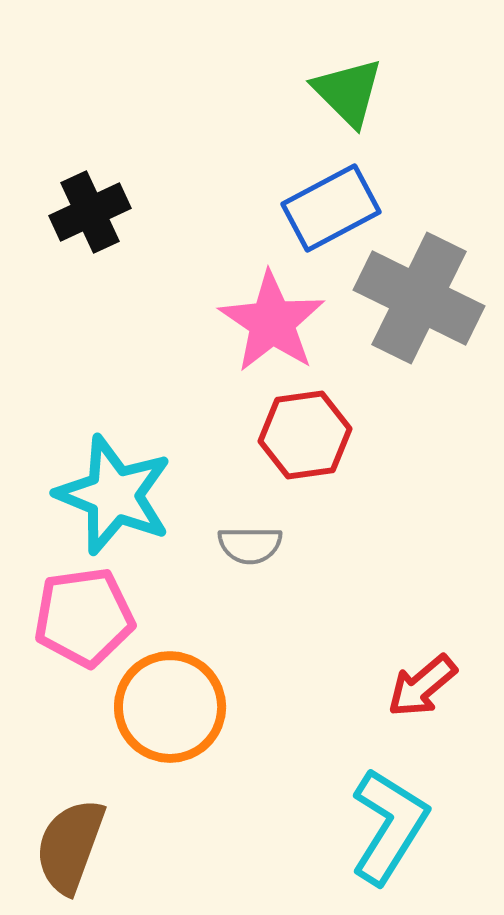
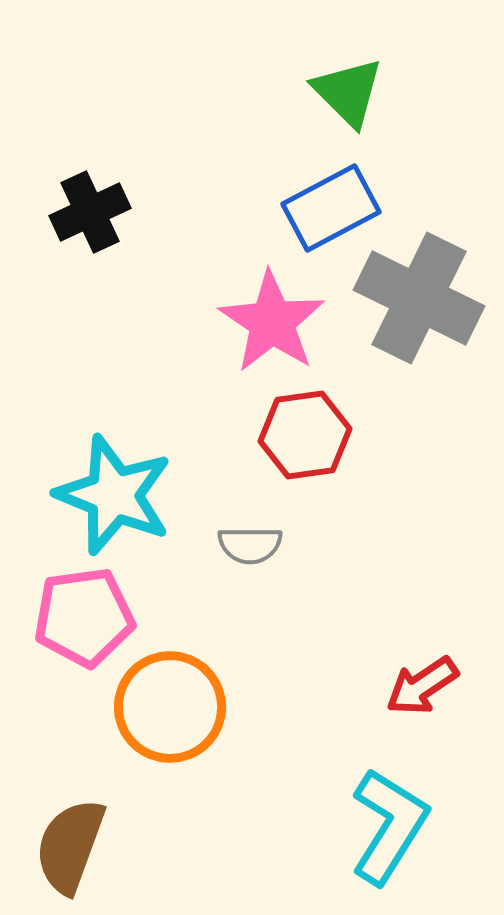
red arrow: rotated 6 degrees clockwise
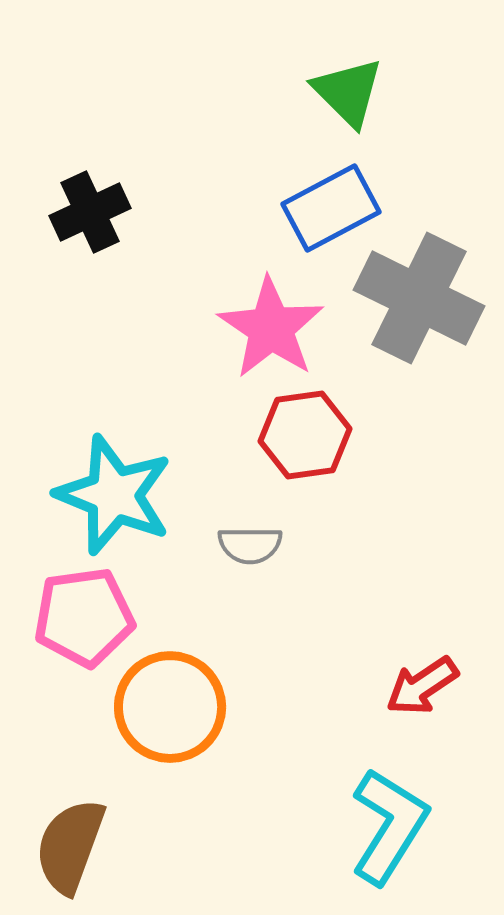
pink star: moved 1 px left, 6 px down
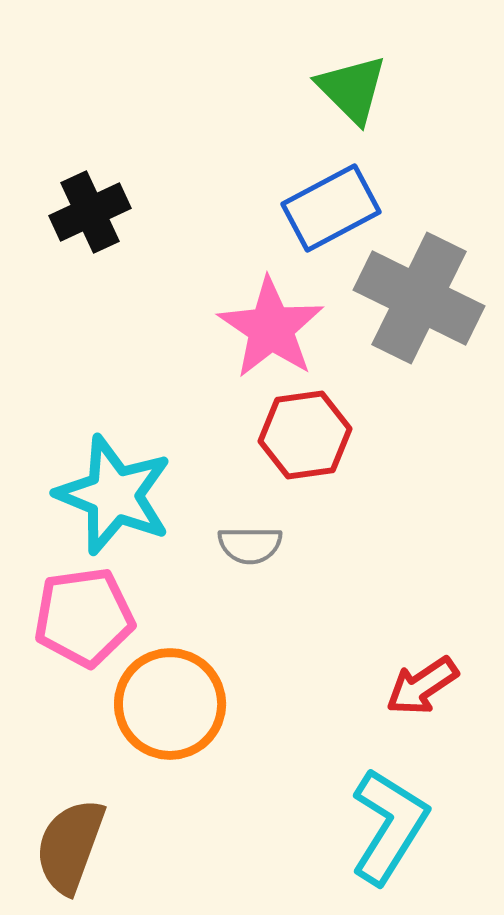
green triangle: moved 4 px right, 3 px up
orange circle: moved 3 px up
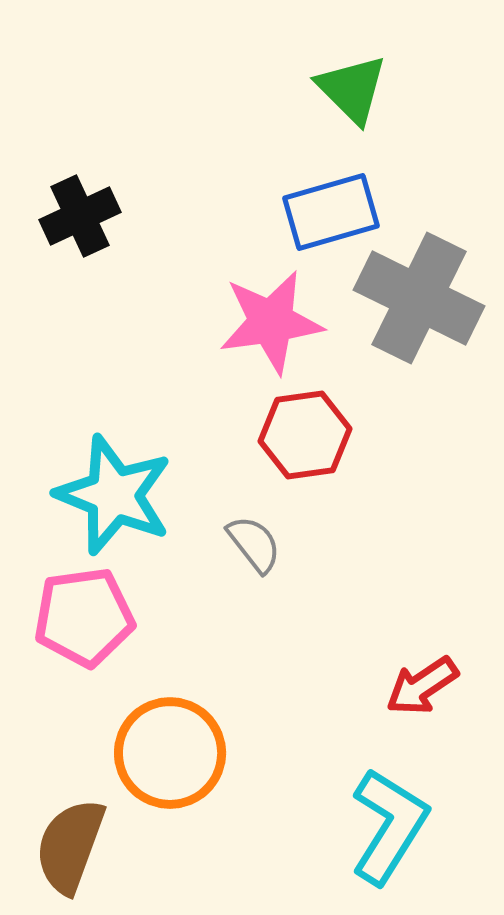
blue rectangle: moved 4 px down; rotated 12 degrees clockwise
black cross: moved 10 px left, 4 px down
pink star: moved 6 px up; rotated 30 degrees clockwise
gray semicircle: moved 4 px right, 1 px up; rotated 128 degrees counterclockwise
orange circle: moved 49 px down
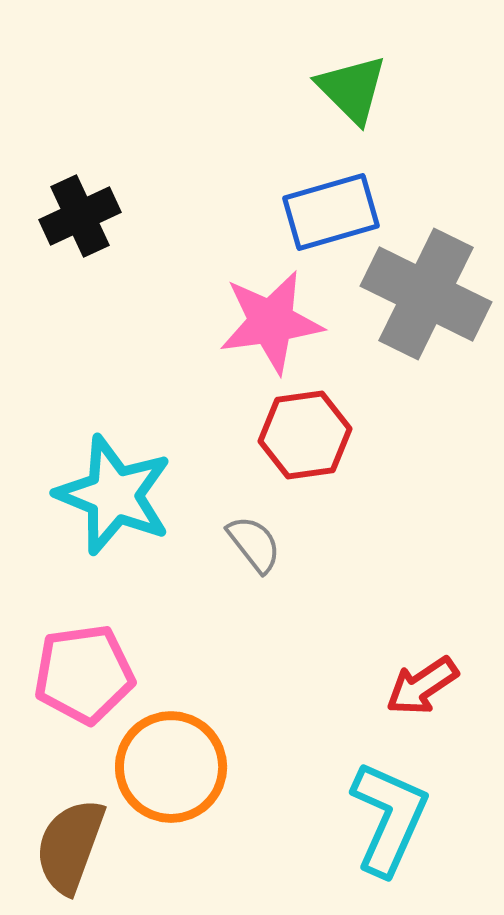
gray cross: moved 7 px right, 4 px up
pink pentagon: moved 57 px down
orange circle: moved 1 px right, 14 px down
cyan L-shape: moved 8 px up; rotated 8 degrees counterclockwise
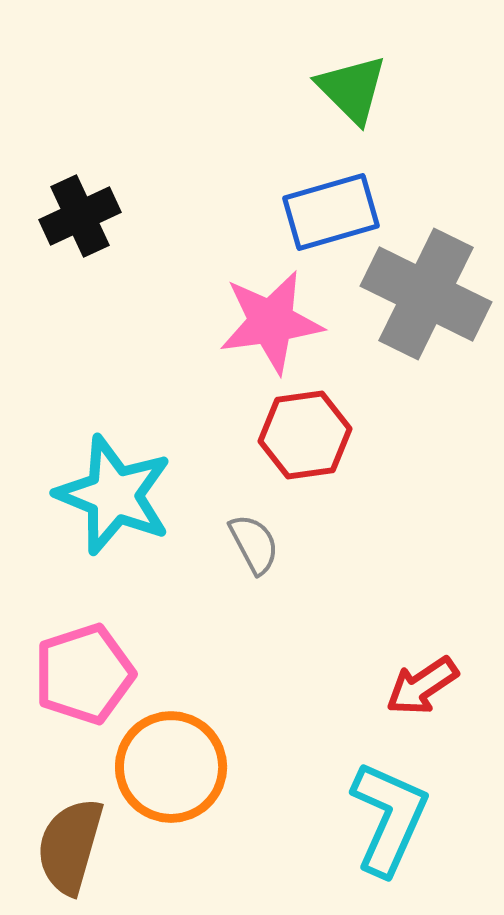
gray semicircle: rotated 10 degrees clockwise
pink pentagon: rotated 10 degrees counterclockwise
brown semicircle: rotated 4 degrees counterclockwise
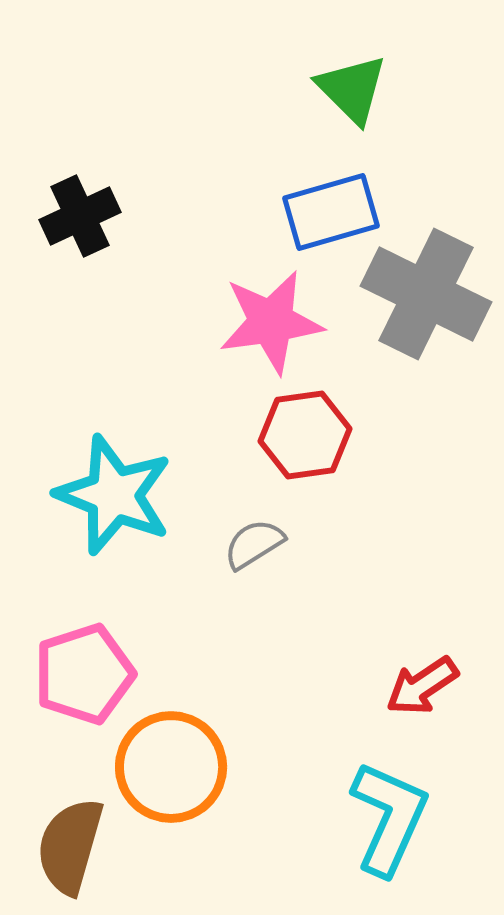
gray semicircle: rotated 94 degrees counterclockwise
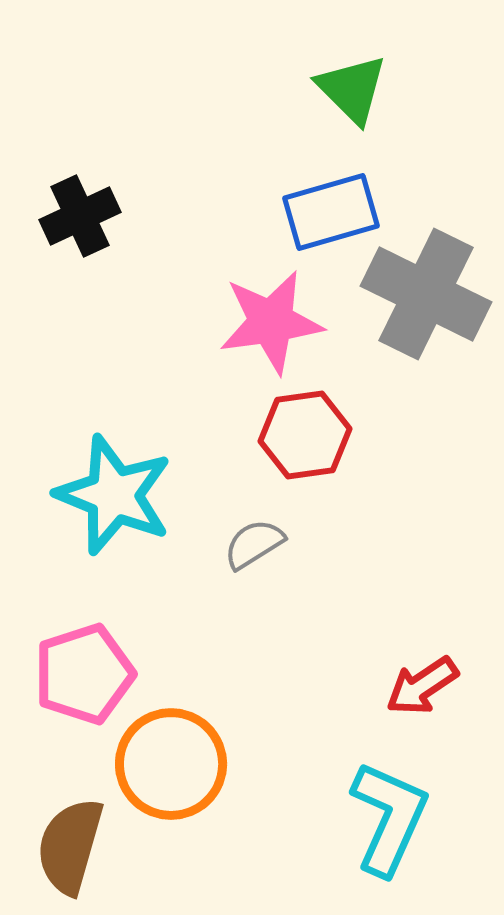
orange circle: moved 3 px up
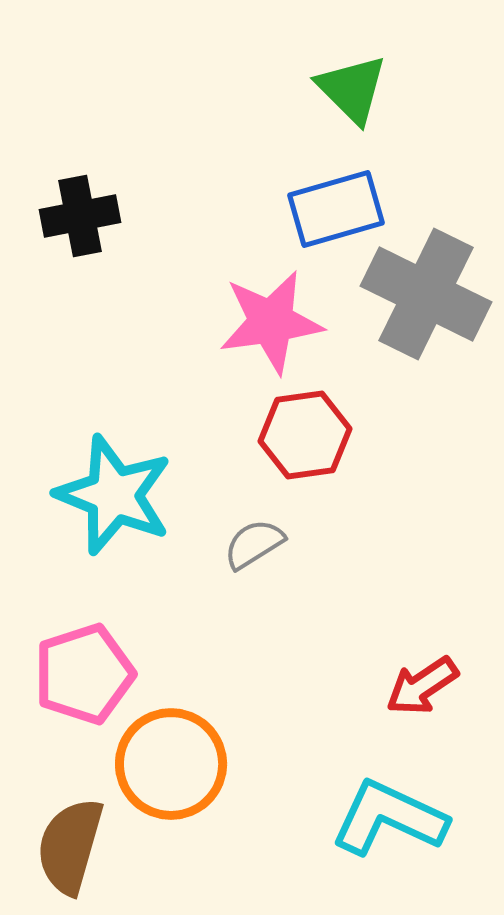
blue rectangle: moved 5 px right, 3 px up
black cross: rotated 14 degrees clockwise
cyan L-shape: rotated 89 degrees counterclockwise
